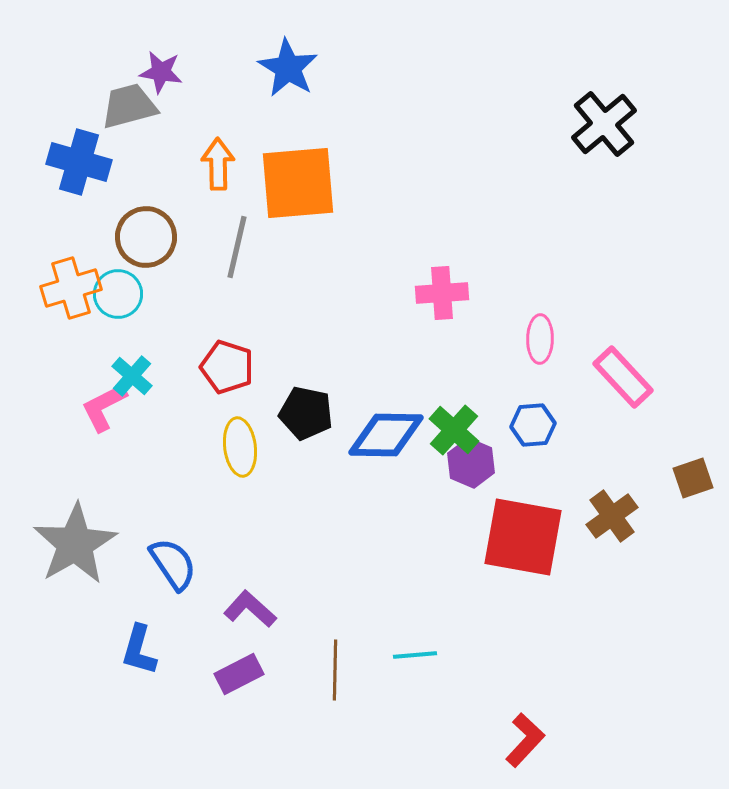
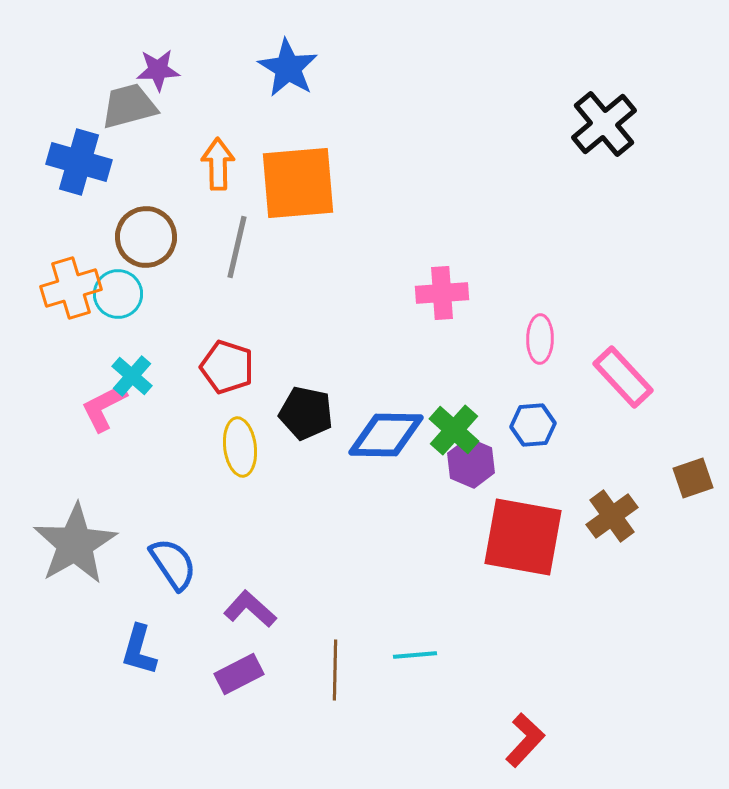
purple star: moved 3 px left, 2 px up; rotated 12 degrees counterclockwise
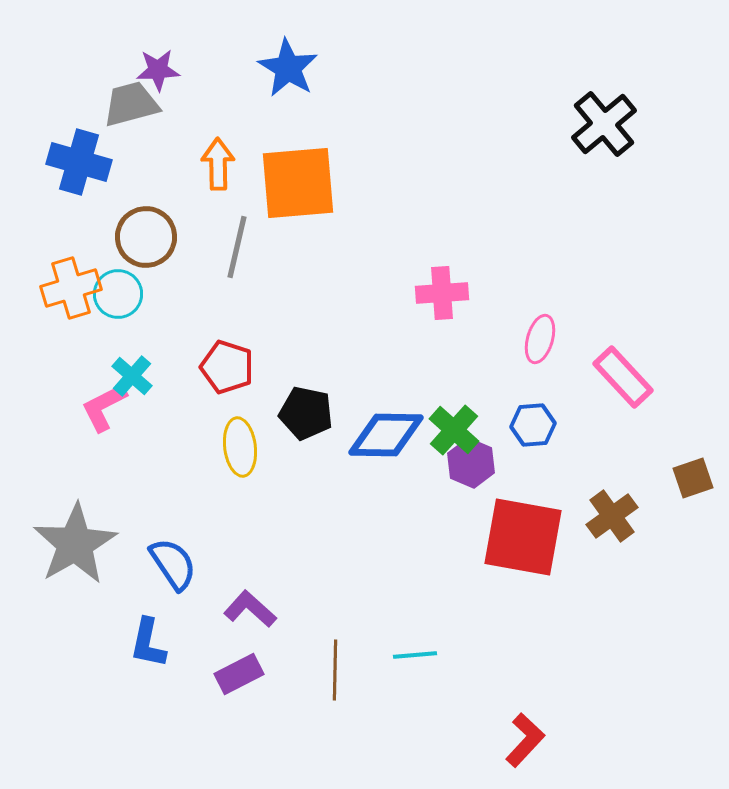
gray trapezoid: moved 2 px right, 2 px up
pink ellipse: rotated 15 degrees clockwise
blue L-shape: moved 9 px right, 7 px up; rotated 4 degrees counterclockwise
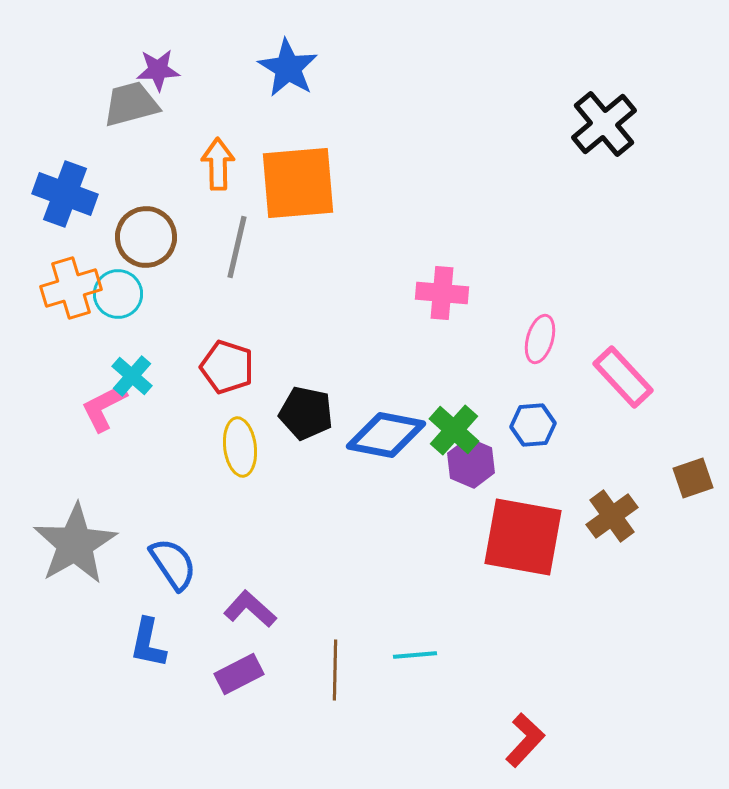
blue cross: moved 14 px left, 32 px down; rotated 4 degrees clockwise
pink cross: rotated 9 degrees clockwise
blue diamond: rotated 10 degrees clockwise
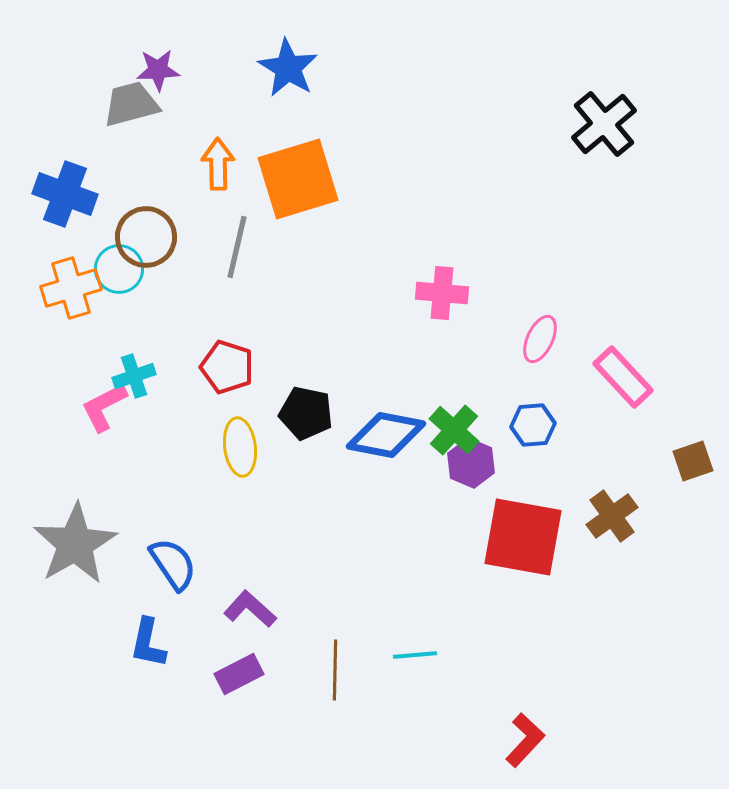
orange square: moved 4 px up; rotated 12 degrees counterclockwise
cyan circle: moved 1 px right, 25 px up
pink ellipse: rotated 9 degrees clockwise
cyan cross: moved 2 px right; rotated 30 degrees clockwise
brown square: moved 17 px up
